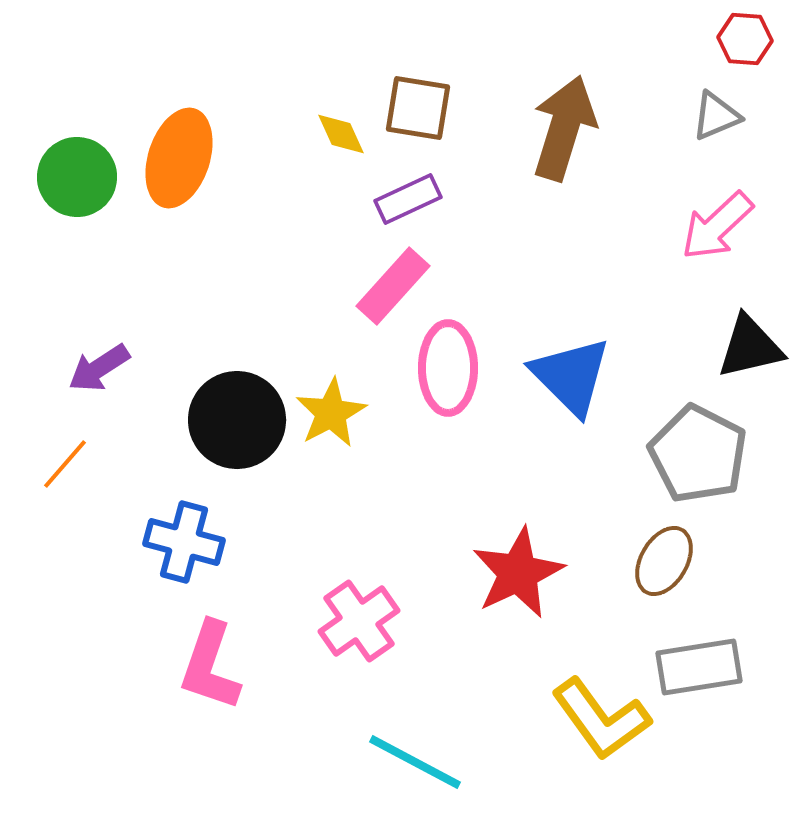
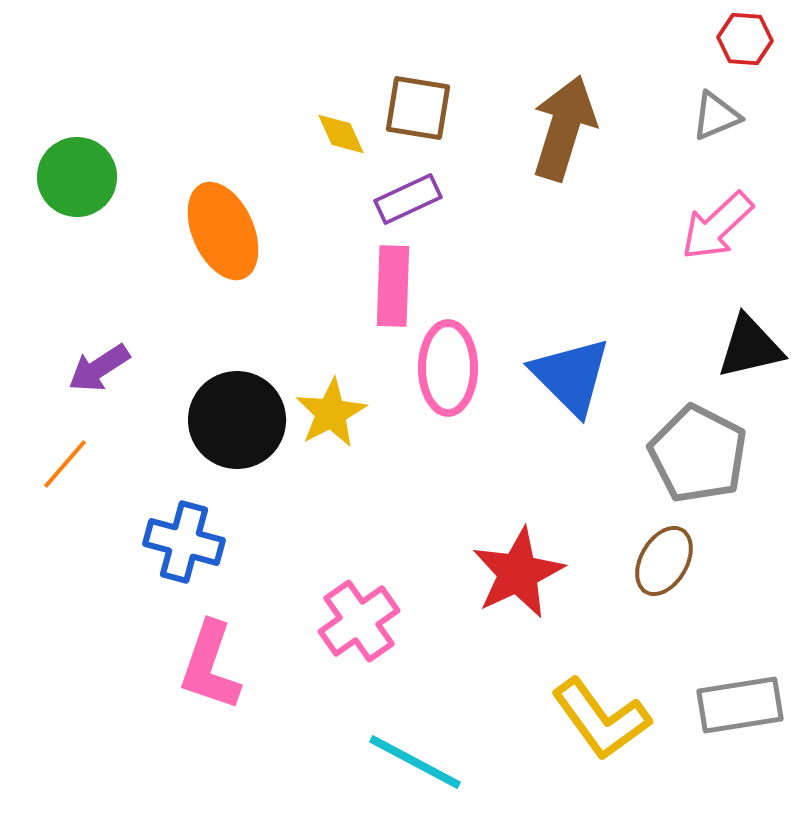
orange ellipse: moved 44 px right, 73 px down; rotated 42 degrees counterclockwise
pink rectangle: rotated 40 degrees counterclockwise
gray rectangle: moved 41 px right, 38 px down
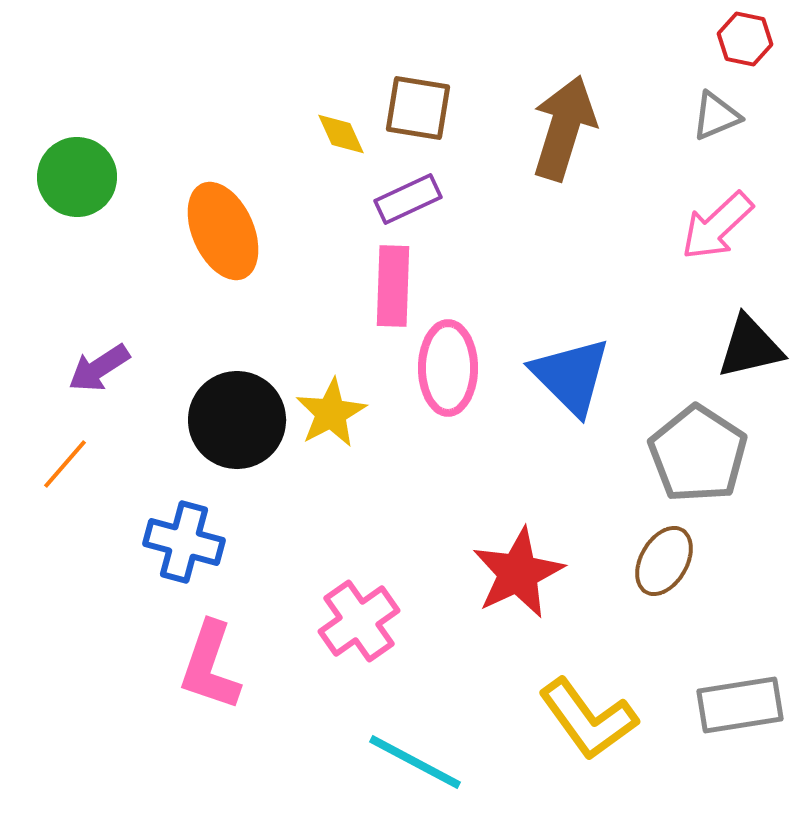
red hexagon: rotated 8 degrees clockwise
gray pentagon: rotated 6 degrees clockwise
yellow L-shape: moved 13 px left
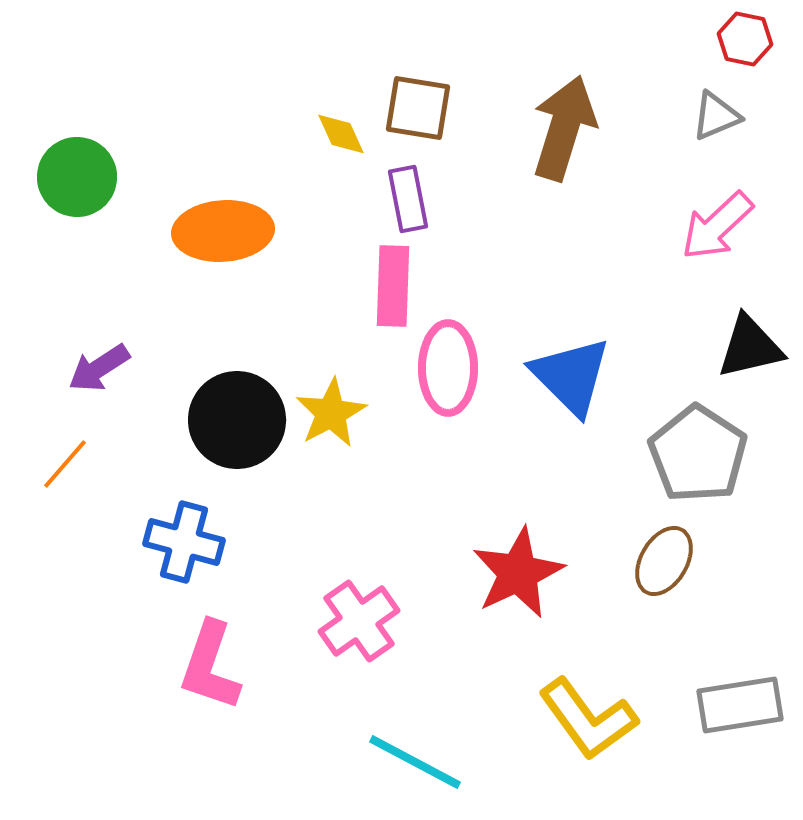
purple rectangle: rotated 76 degrees counterclockwise
orange ellipse: rotated 70 degrees counterclockwise
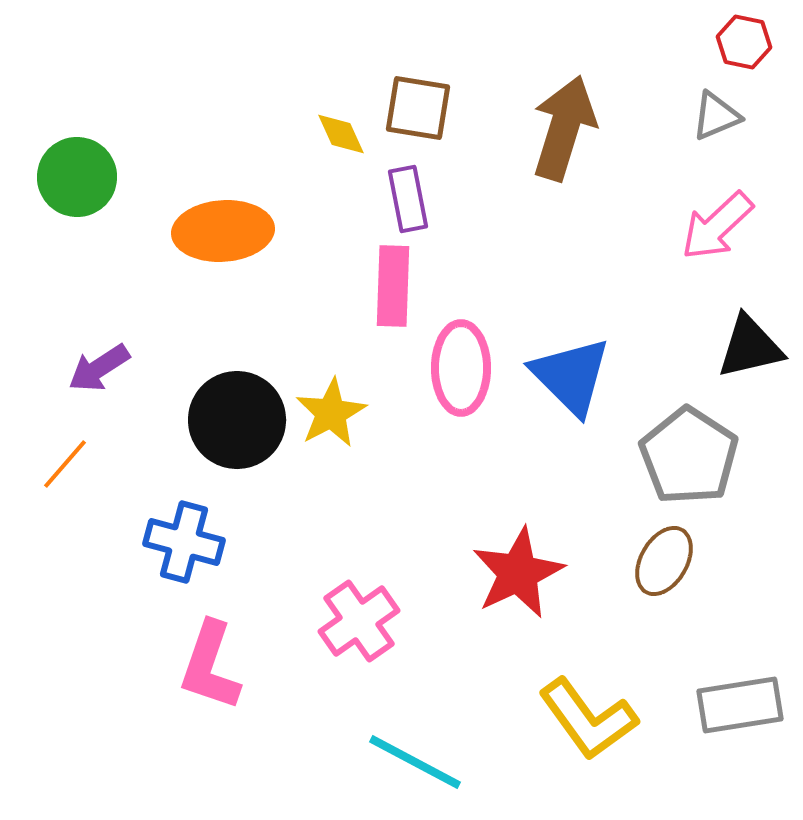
red hexagon: moved 1 px left, 3 px down
pink ellipse: moved 13 px right
gray pentagon: moved 9 px left, 2 px down
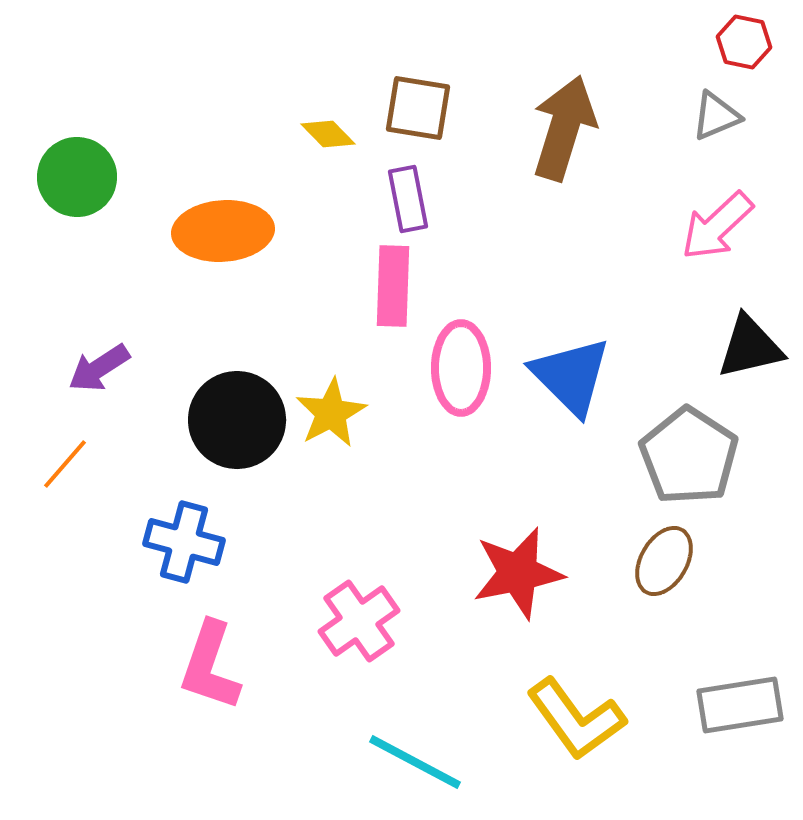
yellow diamond: moved 13 px left; rotated 20 degrees counterclockwise
red star: rotated 14 degrees clockwise
yellow L-shape: moved 12 px left
